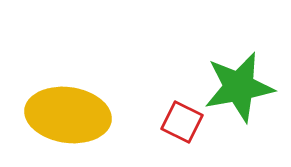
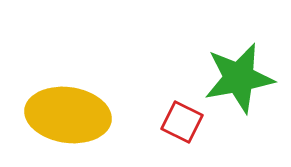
green star: moved 9 px up
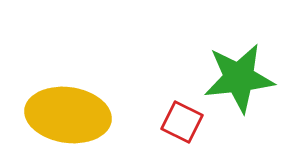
green star: rotated 4 degrees clockwise
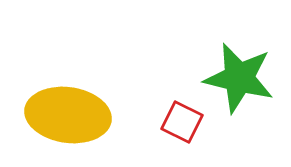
green star: rotated 20 degrees clockwise
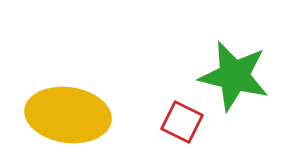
green star: moved 5 px left, 2 px up
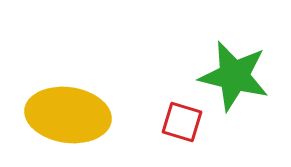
red square: rotated 9 degrees counterclockwise
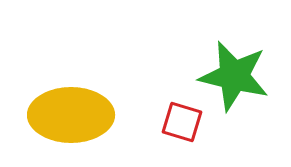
yellow ellipse: moved 3 px right; rotated 8 degrees counterclockwise
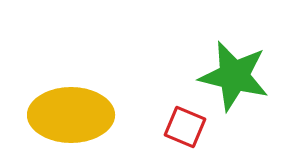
red square: moved 3 px right, 5 px down; rotated 6 degrees clockwise
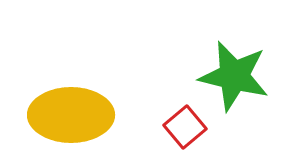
red square: rotated 27 degrees clockwise
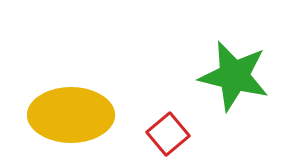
red square: moved 17 px left, 7 px down
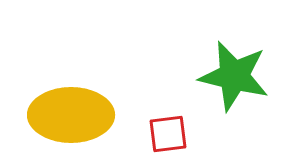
red square: rotated 33 degrees clockwise
